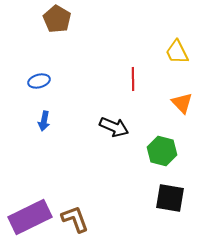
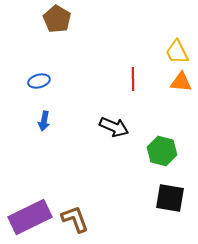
orange triangle: moved 1 px left, 21 px up; rotated 40 degrees counterclockwise
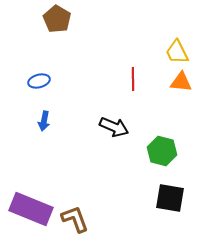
purple rectangle: moved 1 px right, 8 px up; rotated 48 degrees clockwise
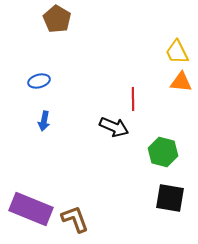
red line: moved 20 px down
green hexagon: moved 1 px right, 1 px down
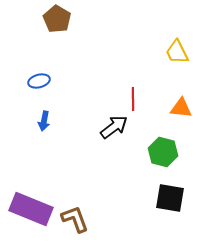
orange triangle: moved 26 px down
black arrow: rotated 60 degrees counterclockwise
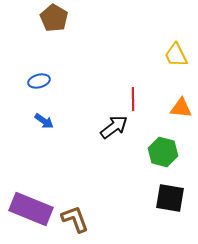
brown pentagon: moved 3 px left, 1 px up
yellow trapezoid: moved 1 px left, 3 px down
blue arrow: rotated 66 degrees counterclockwise
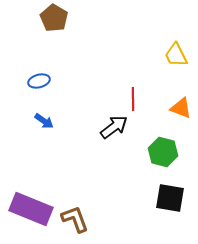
orange triangle: rotated 15 degrees clockwise
